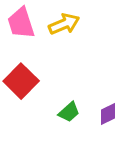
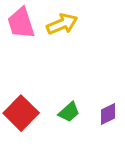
yellow arrow: moved 2 px left
red square: moved 32 px down
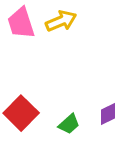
yellow arrow: moved 1 px left, 3 px up
green trapezoid: moved 12 px down
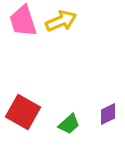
pink trapezoid: moved 2 px right, 2 px up
red square: moved 2 px right, 1 px up; rotated 16 degrees counterclockwise
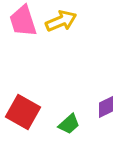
purple diamond: moved 2 px left, 7 px up
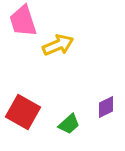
yellow arrow: moved 3 px left, 24 px down
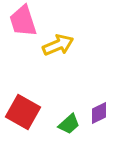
purple diamond: moved 7 px left, 6 px down
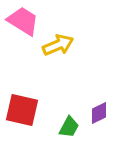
pink trapezoid: rotated 140 degrees clockwise
red square: moved 1 px left, 2 px up; rotated 16 degrees counterclockwise
green trapezoid: moved 3 px down; rotated 20 degrees counterclockwise
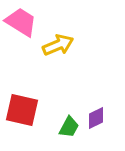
pink trapezoid: moved 2 px left, 1 px down
purple diamond: moved 3 px left, 5 px down
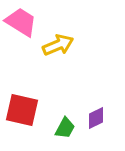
green trapezoid: moved 4 px left, 1 px down
